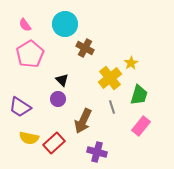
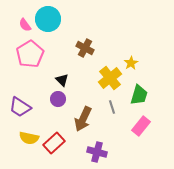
cyan circle: moved 17 px left, 5 px up
brown arrow: moved 2 px up
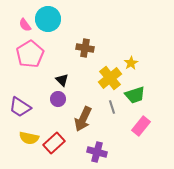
brown cross: rotated 18 degrees counterclockwise
green trapezoid: moved 4 px left; rotated 55 degrees clockwise
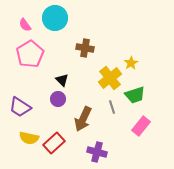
cyan circle: moved 7 px right, 1 px up
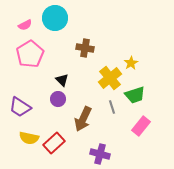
pink semicircle: rotated 80 degrees counterclockwise
purple cross: moved 3 px right, 2 px down
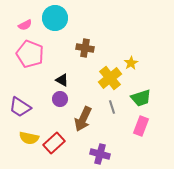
pink pentagon: rotated 20 degrees counterclockwise
black triangle: rotated 16 degrees counterclockwise
green trapezoid: moved 6 px right, 3 px down
purple circle: moved 2 px right
pink rectangle: rotated 18 degrees counterclockwise
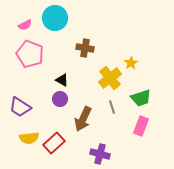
yellow semicircle: rotated 18 degrees counterclockwise
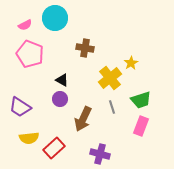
green trapezoid: moved 2 px down
red rectangle: moved 5 px down
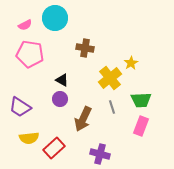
pink pentagon: rotated 12 degrees counterclockwise
green trapezoid: rotated 15 degrees clockwise
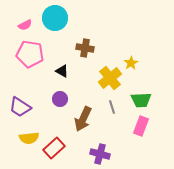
black triangle: moved 9 px up
